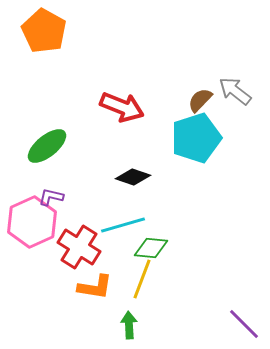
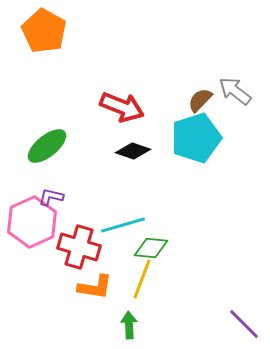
black diamond: moved 26 px up
red cross: rotated 15 degrees counterclockwise
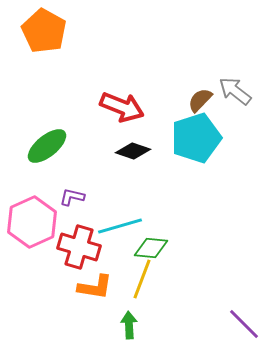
purple L-shape: moved 21 px right
cyan line: moved 3 px left, 1 px down
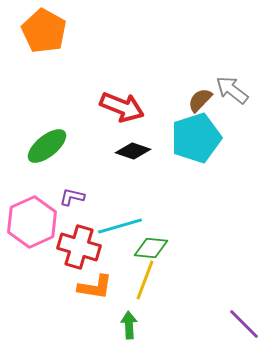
gray arrow: moved 3 px left, 1 px up
yellow line: moved 3 px right, 1 px down
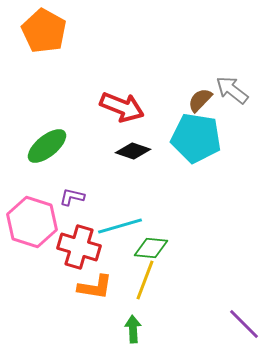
cyan pentagon: rotated 27 degrees clockwise
pink hexagon: rotated 18 degrees counterclockwise
green arrow: moved 4 px right, 4 px down
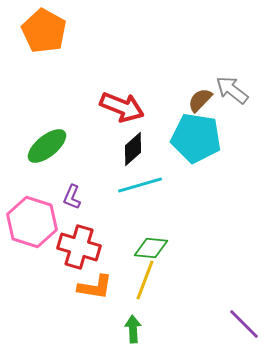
black diamond: moved 2 px up; rotated 60 degrees counterclockwise
purple L-shape: rotated 80 degrees counterclockwise
cyan line: moved 20 px right, 41 px up
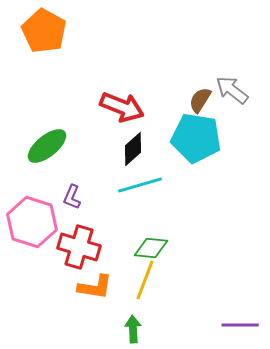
brown semicircle: rotated 12 degrees counterclockwise
purple line: moved 4 px left, 1 px down; rotated 45 degrees counterclockwise
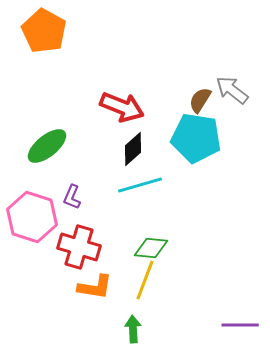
pink hexagon: moved 5 px up
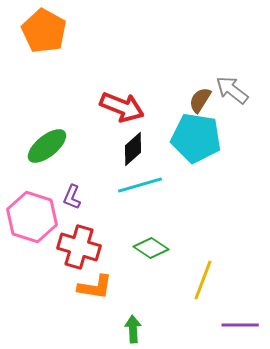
green diamond: rotated 28 degrees clockwise
yellow line: moved 58 px right
